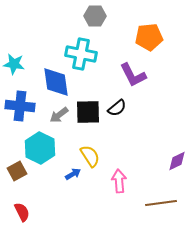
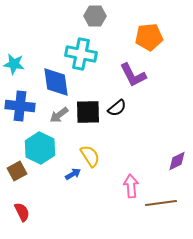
pink arrow: moved 12 px right, 5 px down
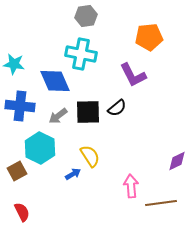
gray hexagon: moved 9 px left; rotated 10 degrees counterclockwise
blue diamond: moved 1 px left, 1 px up; rotated 16 degrees counterclockwise
gray arrow: moved 1 px left, 1 px down
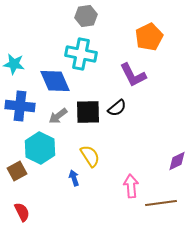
orange pentagon: rotated 20 degrees counterclockwise
blue arrow: moved 1 px right, 4 px down; rotated 77 degrees counterclockwise
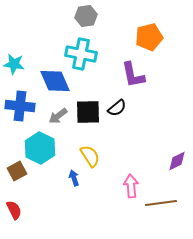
orange pentagon: rotated 12 degrees clockwise
purple L-shape: rotated 16 degrees clockwise
red semicircle: moved 8 px left, 2 px up
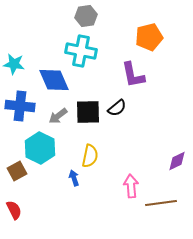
cyan cross: moved 3 px up
blue diamond: moved 1 px left, 1 px up
yellow semicircle: rotated 45 degrees clockwise
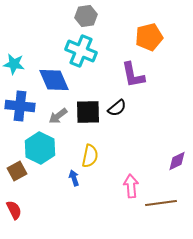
cyan cross: rotated 12 degrees clockwise
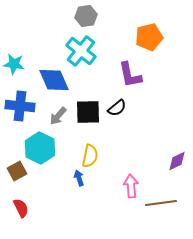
cyan cross: rotated 16 degrees clockwise
purple L-shape: moved 3 px left
gray arrow: rotated 12 degrees counterclockwise
blue arrow: moved 5 px right
red semicircle: moved 7 px right, 2 px up
